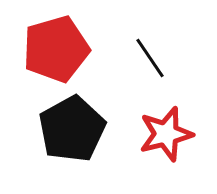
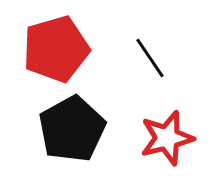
red star: moved 1 px right, 4 px down
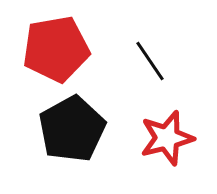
red pentagon: rotated 6 degrees clockwise
black line: moved 3 px down
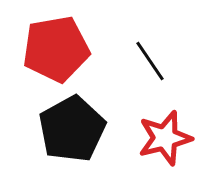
red star: moved 2 px left
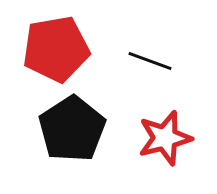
black line: rotated 36 degrees counterclockwise
black pentagon: rotated 4 degrees counterclockwise
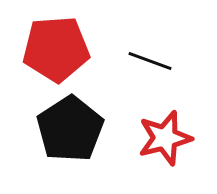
red pentagon: rotated 6 degrees clockwise
black pentagon: moved 2 px left
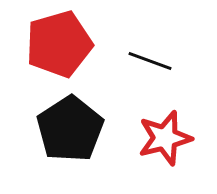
red pentagon: moved 3 px right, 5 px up; rotated 12 degrees counterclockwise
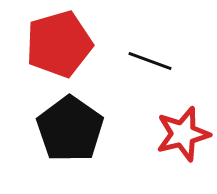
black pentagon: rotated 4 degrees counterclockwise
red star: moved 18 px right, 4 px up
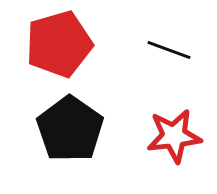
black line: moved 19 px right, 11 px up
red star: moved 9 px left, 2 px down; rotated 8 degrees clockwise
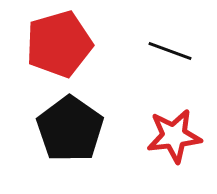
black line: moved 1 px right, 1 px down
